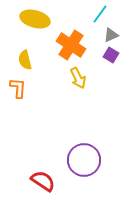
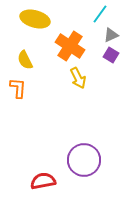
orange cross: moved 1 px left, 1 px down
yellow semicircle: rotated 12 degrees counterclockwise
red semicircle: rotated 45 degrees counterclockwise
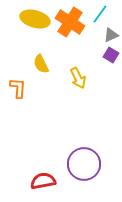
orange cross: moved 24 px up
yellow semicircle: moved 16 px right, 4 px down
purple circle: moved 4 px down
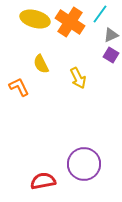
orange L-shape: moved 1 px right, 1 px up; rotated 30 degrees counterclockwise
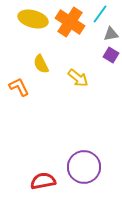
yellow ellipse: moved 2 px left
gray triangle: moved 1 px up; rotated 14 degrees clockwise
yellow arrow: rotated 25 degrees counterclockwise
purple circle: moved 3 px down
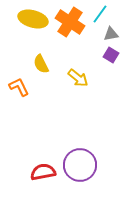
purple circle: moved 4 px left, 2 px up
red semicircle: moved 9 px up
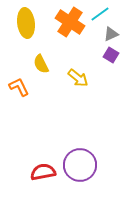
cyan line: rotated 18 degrees clockwise
yellow ellipse: moved 7 px left, 4 px down; rotated 68 degrees clockwise
gray triangle: rotated 14 degrees counterclockwise
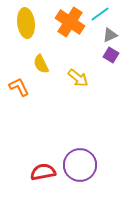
gray triangle: moved 1 px left, 1 px down
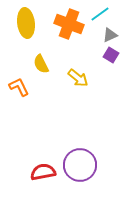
orange cross: moved 1 px left, 2 px down; rotated 12 degrees counterclockwise
